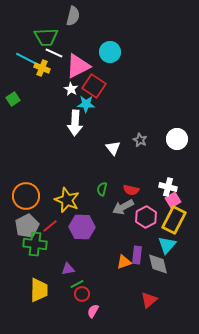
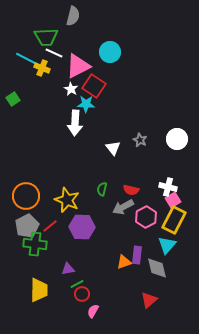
gray diamond: moved 1 px left, 4 px down
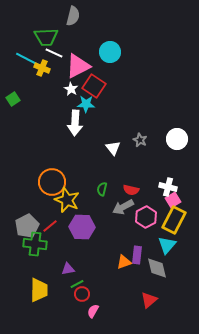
orange circle: moved 26 px right, 14 px up
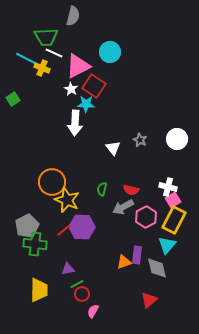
red line: moved 14 px right, 4 px down
